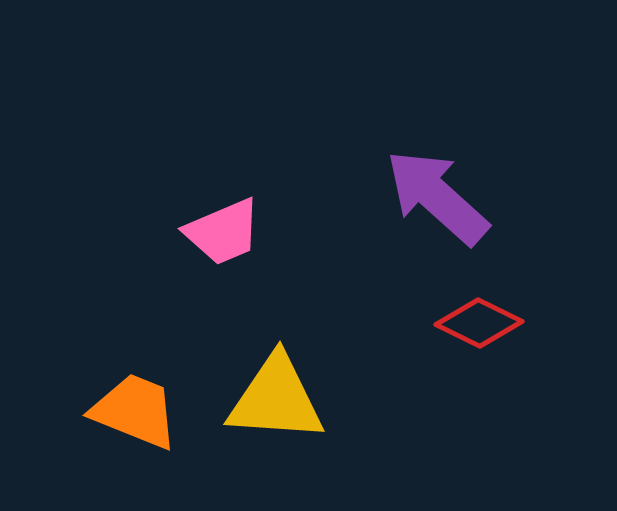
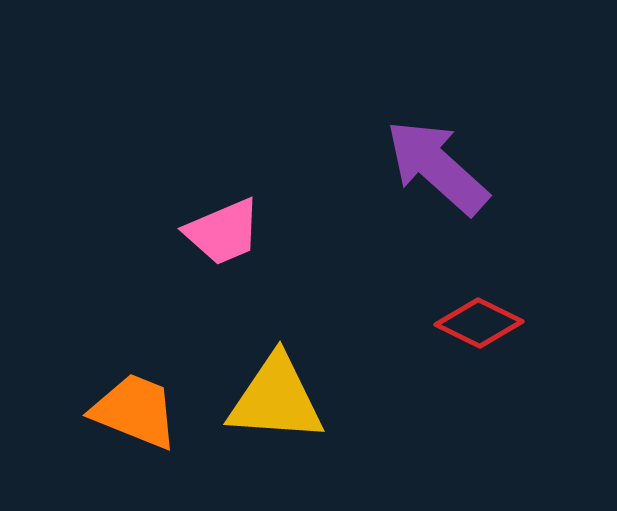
purple arrow: moved 30 px up
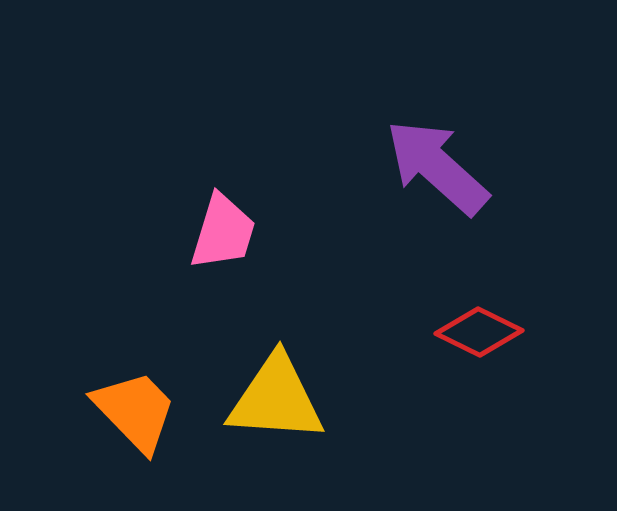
pink trapezoid: rotated 50 degrees counterclockwise
red diamond: moved 9 px down
orange trapezoid: rotated 24 degrees clockwise
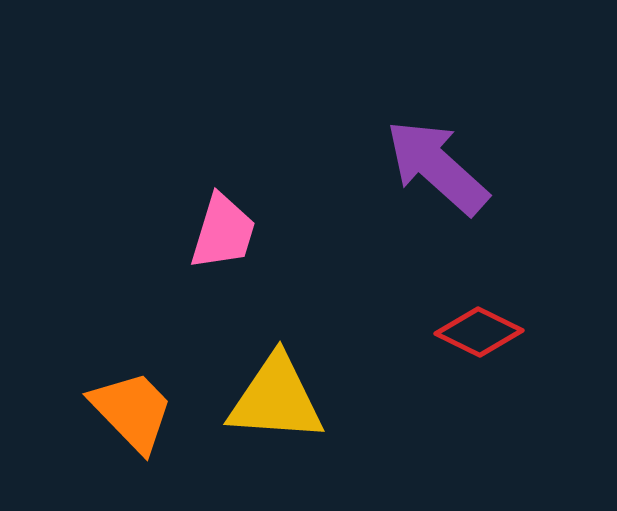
orange trapezoid: moved 3 px left
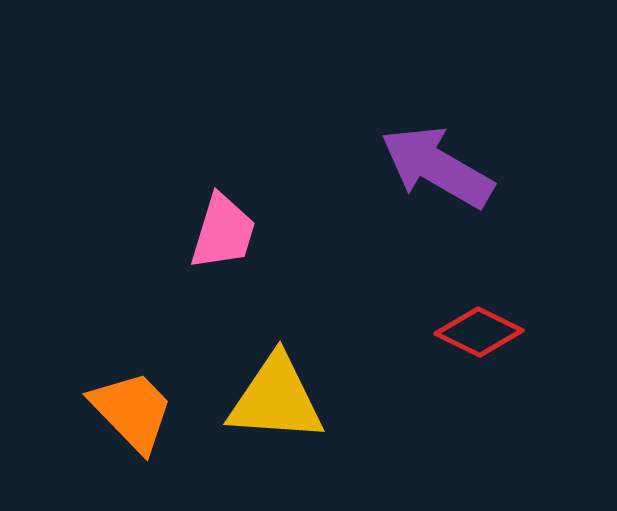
purple arrow: rotated 12 degrees counterclockwise
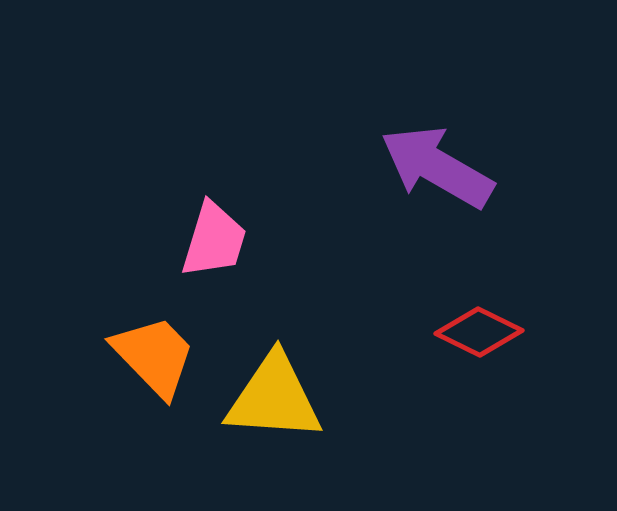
pink trapezoid: moved 9 px left, 8 px down
yellow triangle: moved 2 px left, 1 px up
orange trapezoid: moved 22 px right, 55 px up
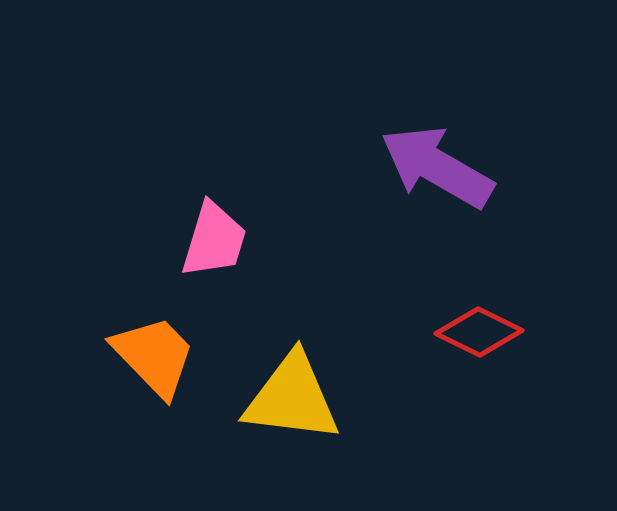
yellow triangle: moved 18 px right; rotated 3 degrees clockwise
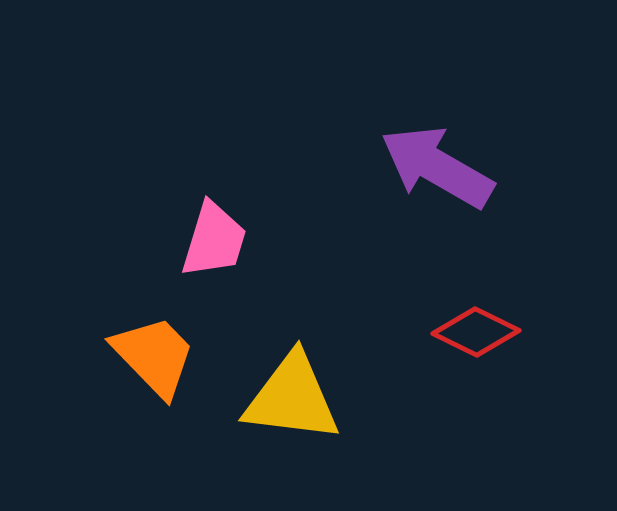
red diamond: moved 3 px left
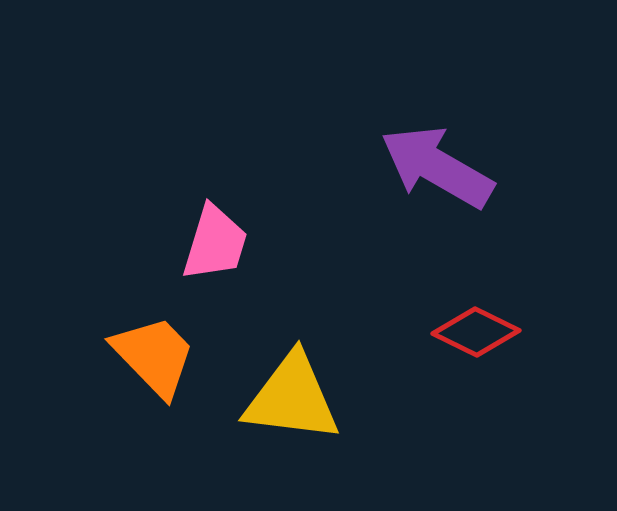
pink trapezoid: moved 1 px right, 3 px down
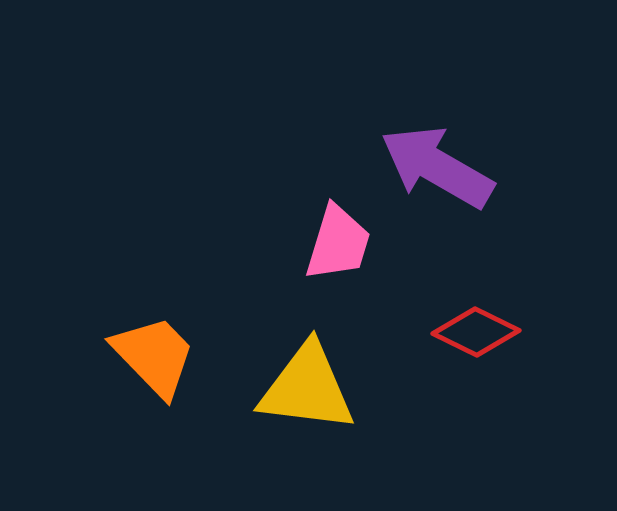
pink trapezoid: moved 123 px right
yellow triangle: moved 15 px right, 10 px up
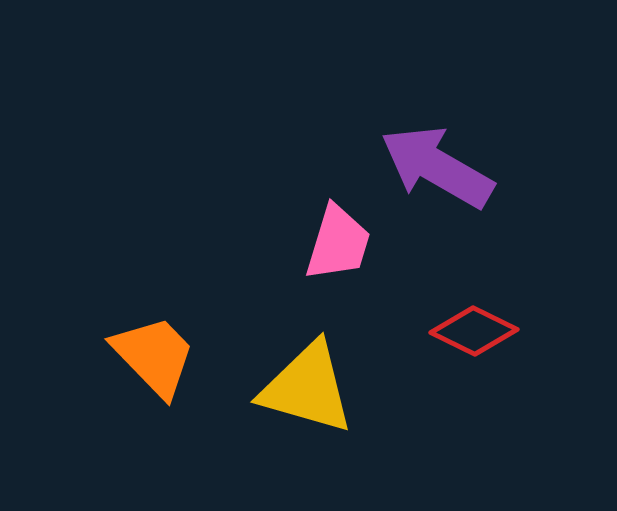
red diamond: moved 2 px left, 1 px up
yellow triangle: rotated 9 degrees clockwise
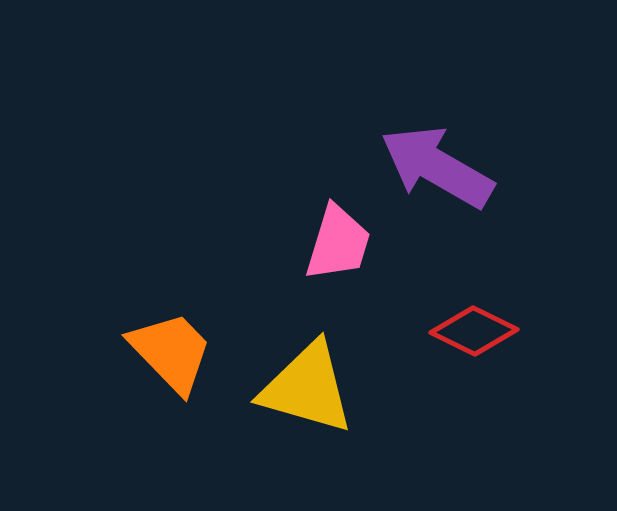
orange trapezoid: moved 17 px right, 4 px up
